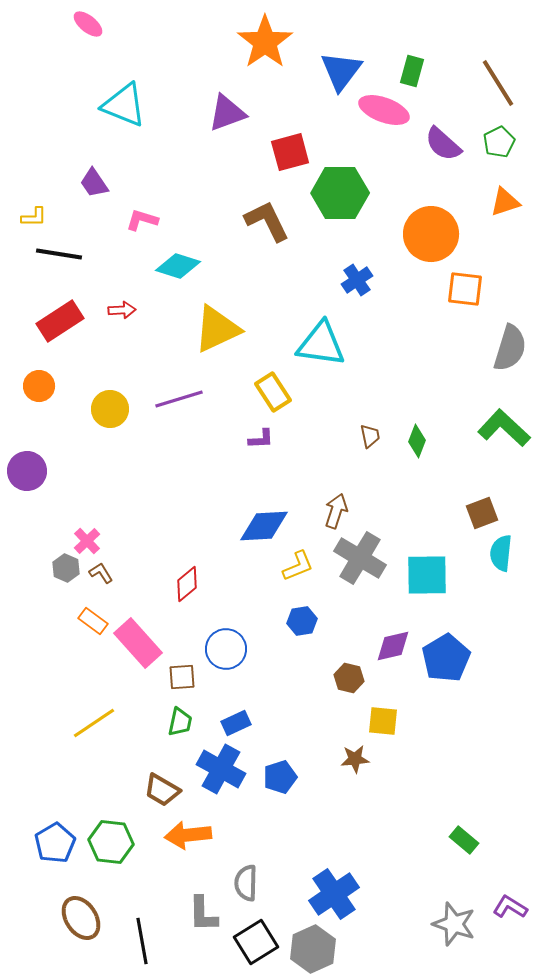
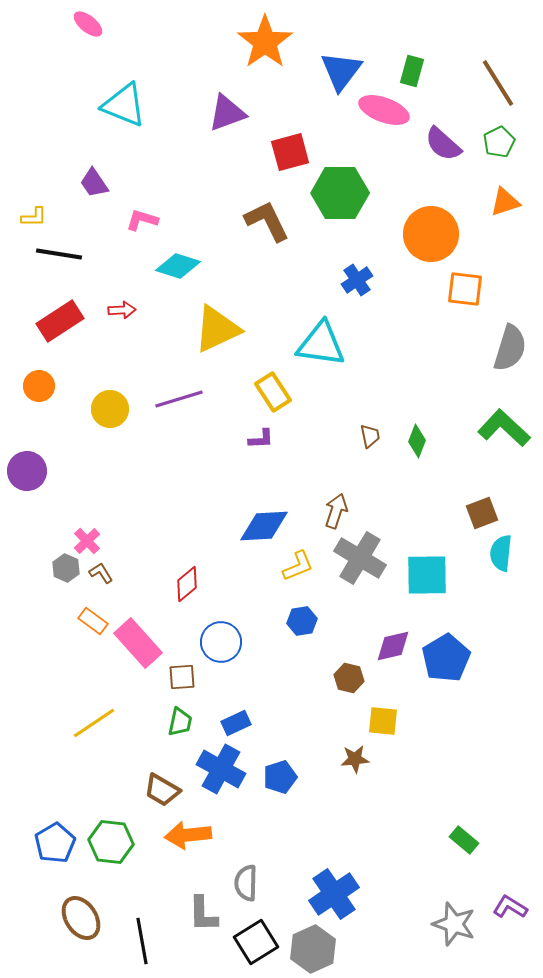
blue circle at (226, 649): moved 5 px left, 7 px up
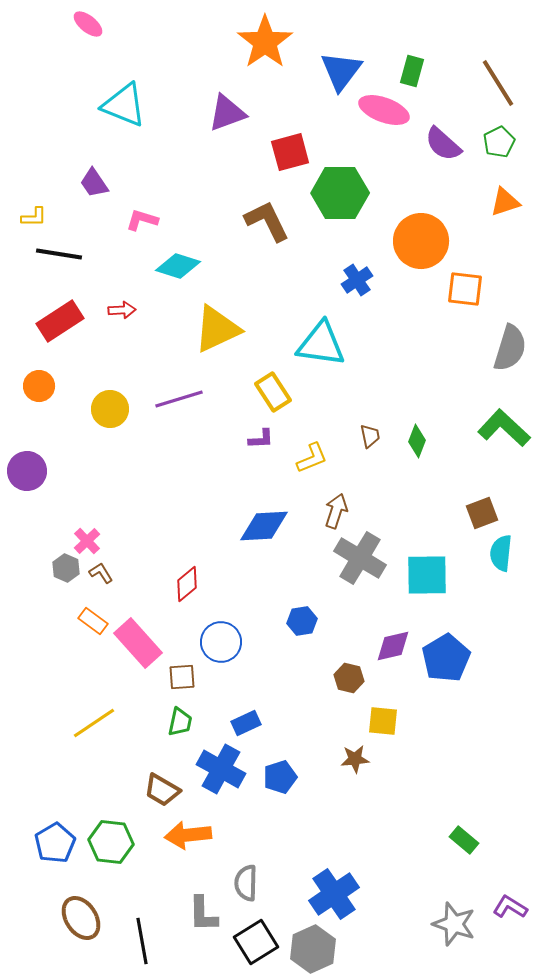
orange circle at (431, 234): moved 10 px left, 7 px down
yellow L-shape at (298, 566): moved 14 px right, 108 px up
blue rectangle at (236, 723): moved 10 px right
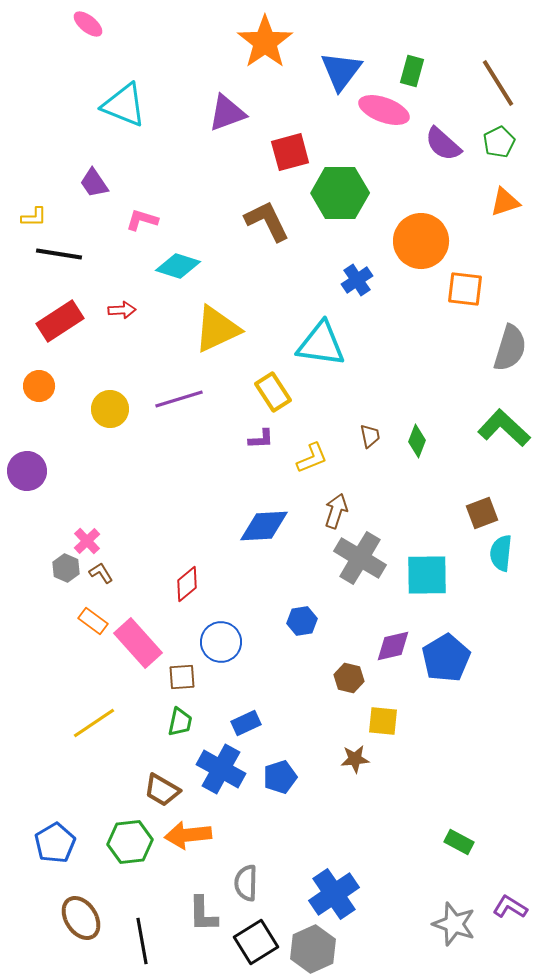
green rectangle at (464, 840): moved 5 px left, 2 px down; rotated 12 degrees counterclockwise
green hexagon at (111, 842): moved 19 px right; rotated 12 degrees counterclockwise
